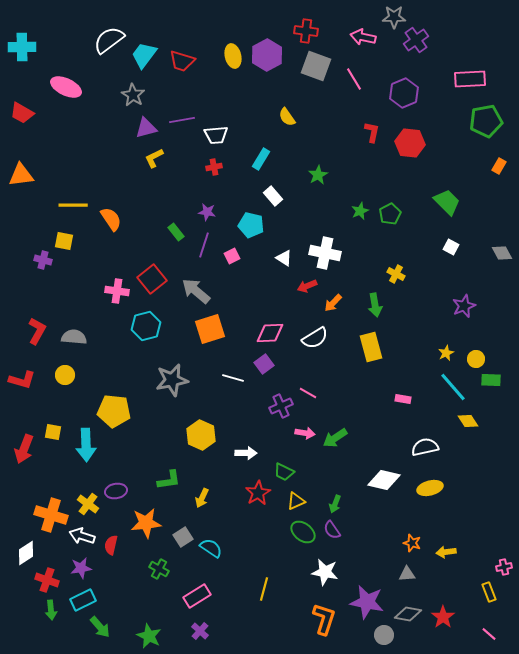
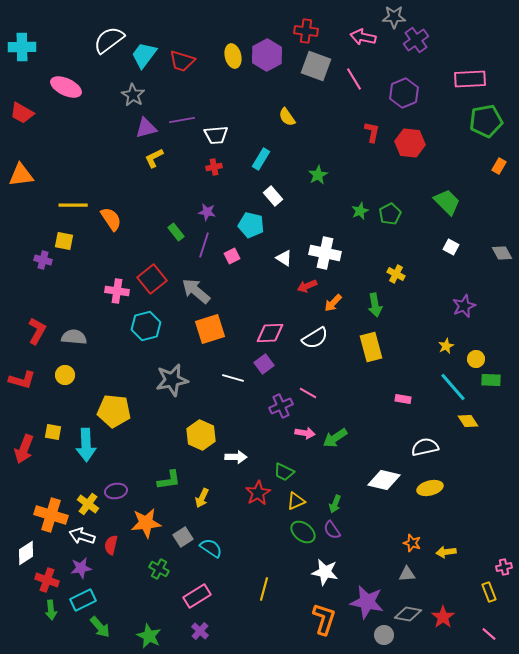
yellow star at (446, 353): moved 7 px up
white arrow at (246, 453): moved 10 px left, 4 px down
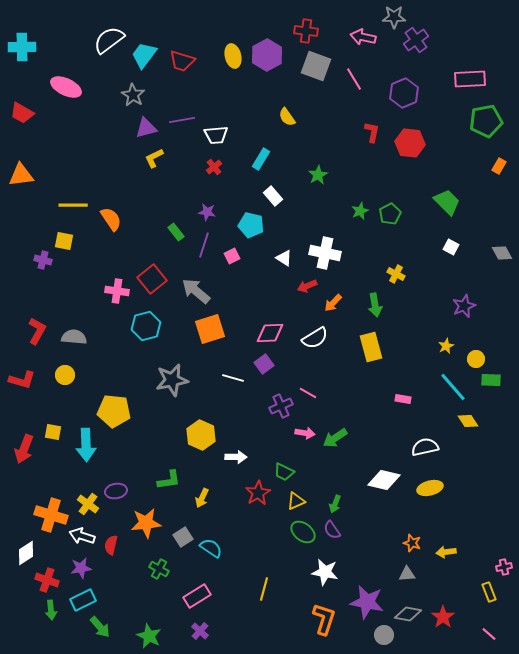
red cross at (214, 167): rotated 28 degrees counterclockwise
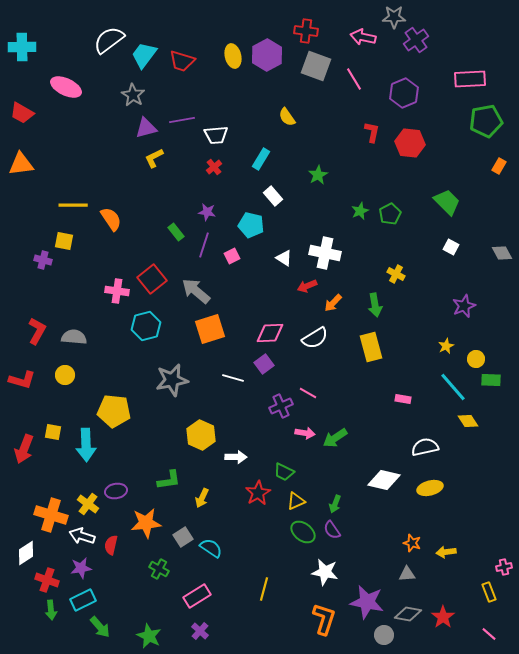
orange triangle at (21, 175): moved 11 px up
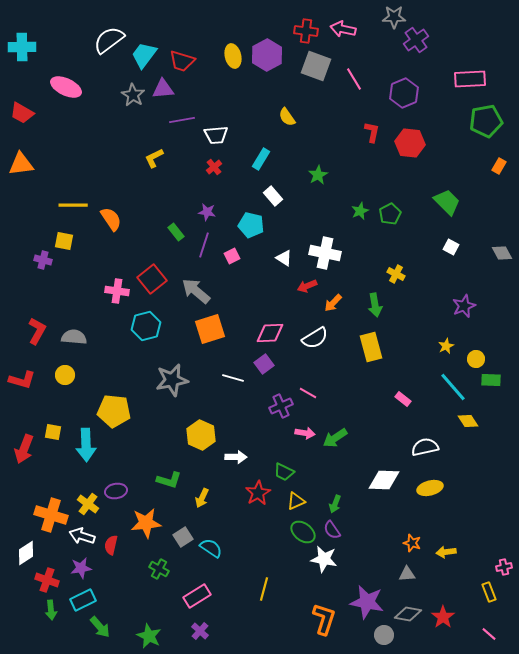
pink arrow at (363, 37): moved 20 px left, 8 px up
purple triangle at (146, 128): moved 17 px right, 39 px up; rotated 10 degrees clockwise
pink rectangle at (403, 399): rotated 28 degrees clockwise
green L-shape at (169, 480): rotated 25 degrees clockwise
white diamond at (384, 480): rotated 12 degrees counterclockwise
white star at (325, 572): moved 1 px left, 13 px up
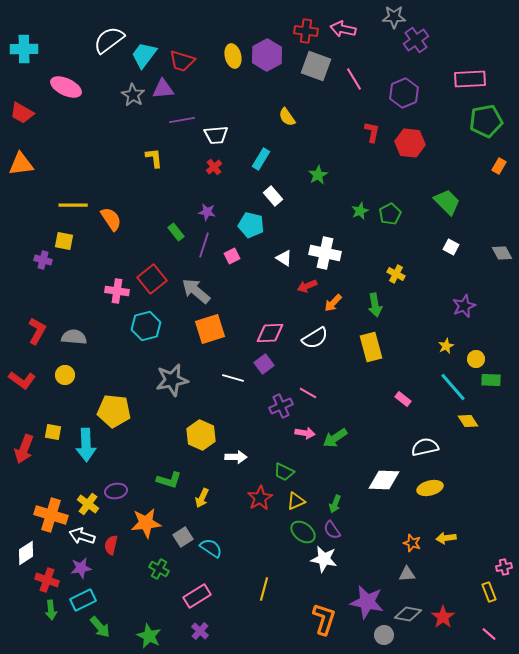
cyan cross at (22, 47): moved 2 px right, 2 px down
yellow L-shape at (154, 158): rotated 110 degrees clockwise
red L-shape at (22, 380): rotated 20 degrees clockwise
red star at (258, 493): moved 2 px right, 5 px down
yellow arrow at (446, 552): moved 14 px up
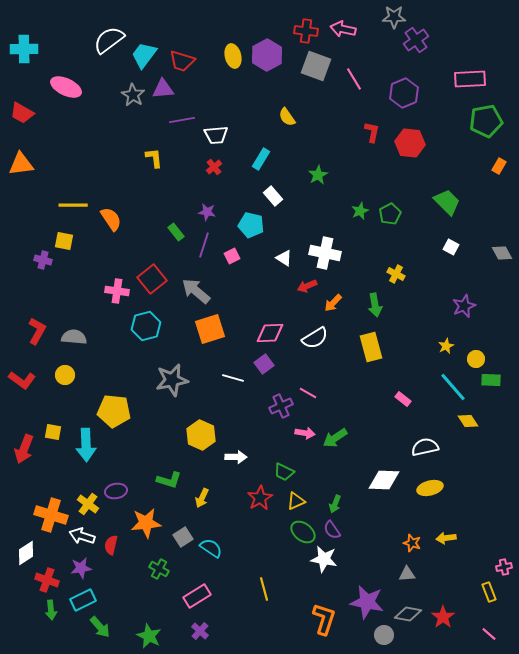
yellow line at (264, 589): rotated 30 degrees counterclockwise
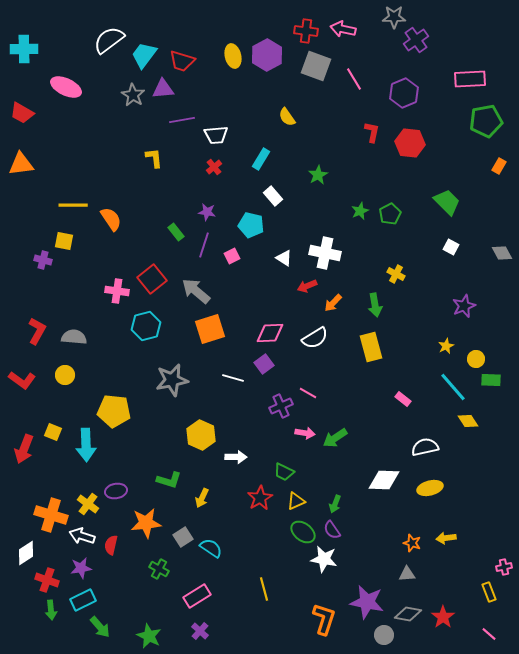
yellow square at (53, 432): rotated 12 degrees clockwise
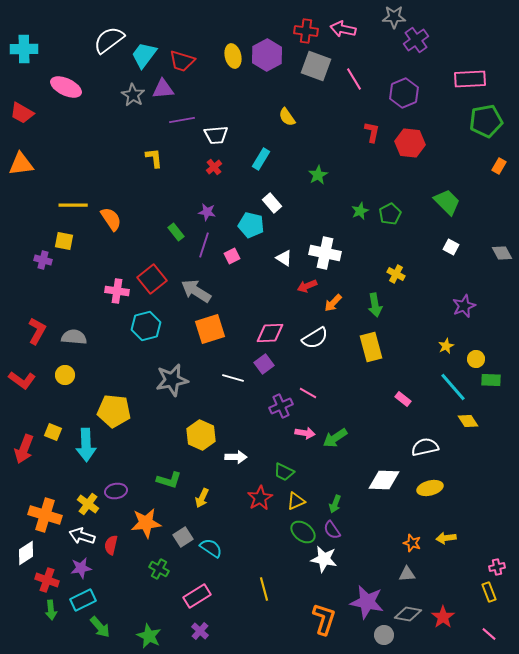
white rectangle at (273, 196): moved 1 px left, 7 px down
gray arrow at (196, 291): rotated 8 degrees counterclockwise
orange cross at (51, 515): moved 6 px left
pink cross at (504, 567): moved 7 px left
